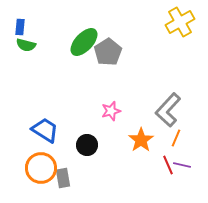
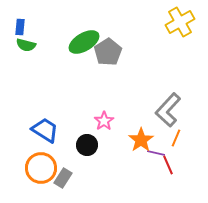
green ellipse: rotated 16 degrees clockwise
pink star: moved 7 px left, 10 px down; rotated 18 degrees counterclockwise
purple line: moved 26 px left, 12 px up
gray rectangle: rotated 42 degrees clockwise
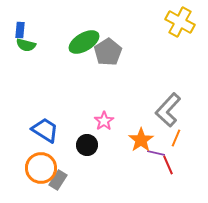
yellow cross: rotated 32 degrees counterclockwise
blue rectangle: moved 3 px down
gray rectangle: moved 5 px left, 2 px down
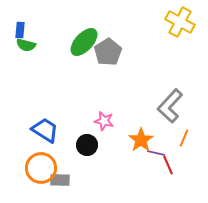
green ellipse: rotated 16 degrees counterclockwise
gray L-shape: moved 2 px right, 4 px up
pink star: rotated 24 degrees counterclockwise
orange line: moved 8 px right
gray rectangle: moved 2 px right; rotated 60 degrees clockwise
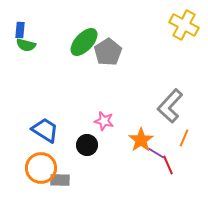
yellow cross: moved 4 px right, 3 px down
purple line: rotated 18 degrees clockwise
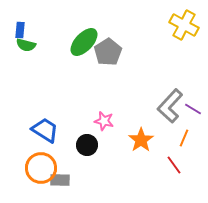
purple line: moved 37 px right, 44 px up
red line: moved 6 px right; rotated 12 degrees counterclockwise
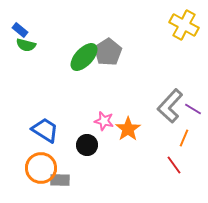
blue rectangle: rotated 56 degrees counterclockwise
green ellipse: moved 15 px down
orange star: moved 13 px left, 11 px up
